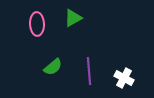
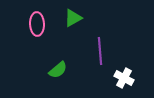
green semicircle: moved 5 px right, 3 px down
purple line: moved 11 px right, 20 px up
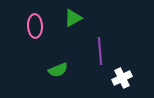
pink ellipse: moved 2 px left, 2 px down
green semicircle: rotated 18 degrees clockwise
white cross: moved 2 px left; rotated 36 degrees clockwise
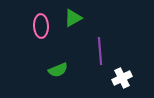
pink ellipse: moved 6 px right
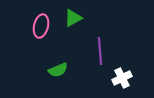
pink ellipse: rotated 15 degrees clockwise
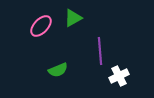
pink ellipse: rotated 30 degrees clockwise
white cross: moved 3 px left, 2 px up
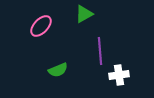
green triangle: moved 11 px right, 4 px up
white cross: moved 1 px up; rotated 18 degrees clockwise
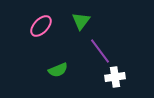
green triangle: moved 3 px left, 7 px down; rotated 24 degrees counterclockwise
purple line: rotated 32 degrees counterclockwise
white cross: moved 4 px left, 2 px down
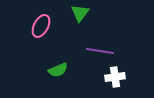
green triangle: moved 1 px left, 8 px up
pink ellipse: rotated 15 degrees counterclockwise
purple line: rotated 44 degrees counterclockwise
